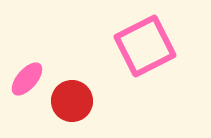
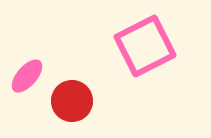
pink ellipse: moved 3 px up
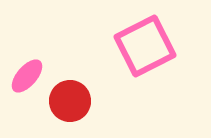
red circle: moved 2 px left
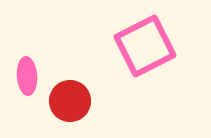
pink ellipse: rotated 45 degrees counterclockwise
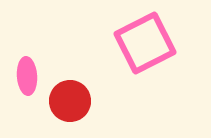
pink square: moved 3 px up
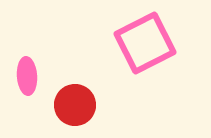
red circle: moved 5 px right, 4 px down
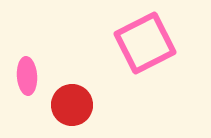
red circle: moved 3 px left
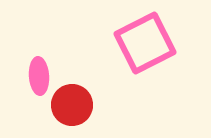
pink ellipse: moved 12 px right
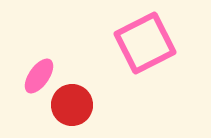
pink ellipse: rotated 39 degrees clockwise
